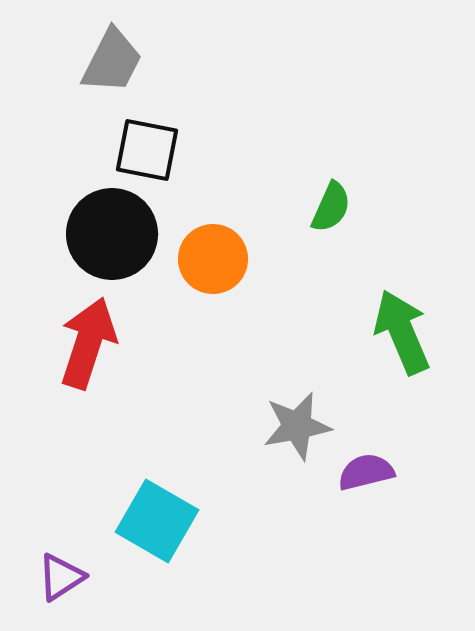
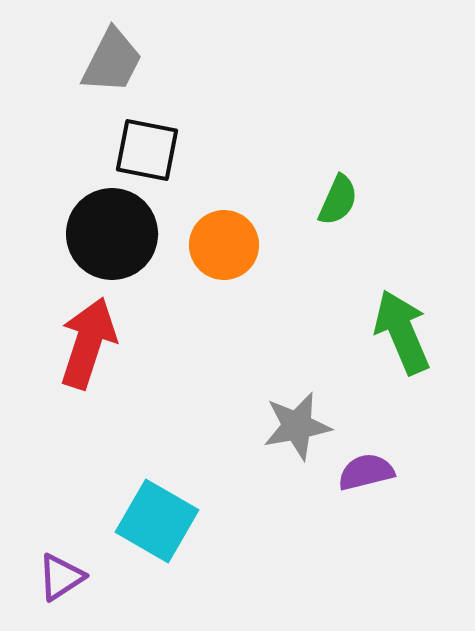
green semicircle: moved 7 px right, 7 px up
orange circle: moved 11 px right, 14 px up
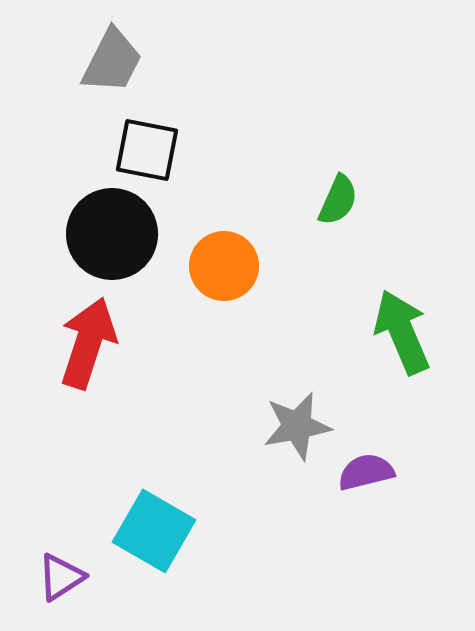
orange circle: moved 21 px down
cyan square: moved 3 px left, 10 px down
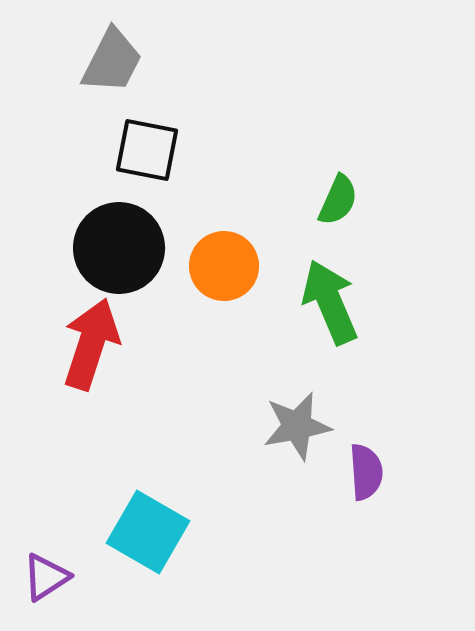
black circle: moved 7 px right, 14 px down
green arrow: moved 72 px left, 30 px up
red arrow: moved 3 px right, 1 px down
purple semicircle: rotated 100 degrees clockwise
cyan square: moved 6 px left, 1 px down
purple triangle: moved 15 px left
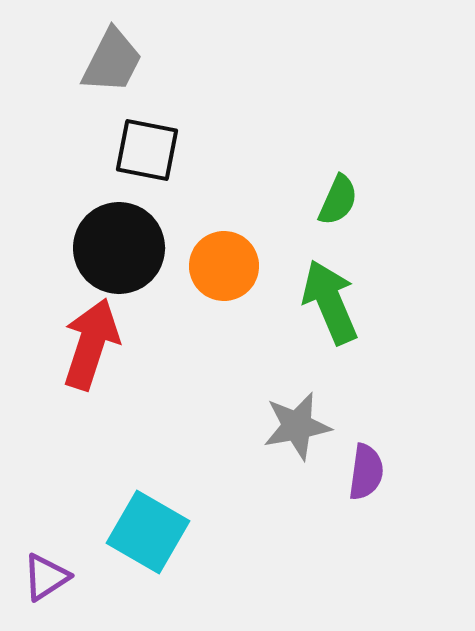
purple semicircle: rotated 12 degrees clockwise
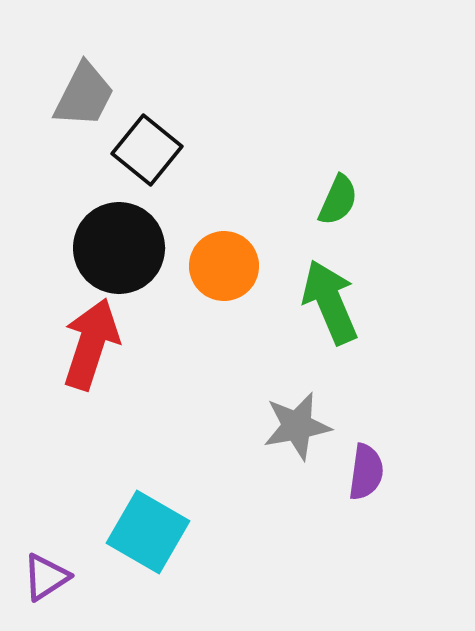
gray trapezoid: moved 28 px left, 34 px down
black square: rotated 28 degrees clockwise
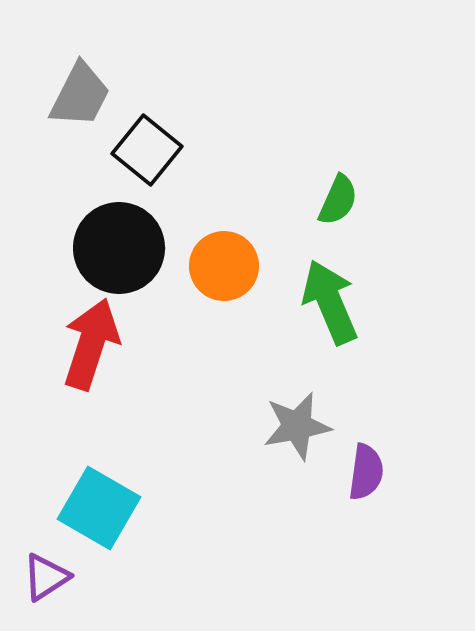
gray trapezoid: moved 4 px left
cyan square: moved 49 px left, 24 px up
